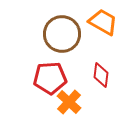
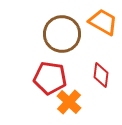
red pentagon: rotated 12 degrees clockwise
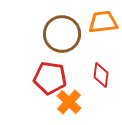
orange trapezoid: rotated 36 degrees counterclockwise
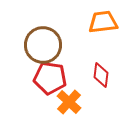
brown circle: moved 19 px left, 11 px down
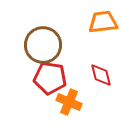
red diamond: rotated 20 degrees counterclockwise
orange cross: rotated 20 degrees counterclockwise
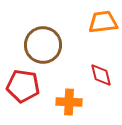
red pentagon: moved 27 px left, 8 px down
orange cross: rotated 20 degrees counterclockwise
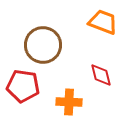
orange trapezoid: rotated 28 degrees clockwise
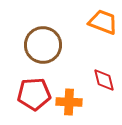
red diamond: moved 3 px right, 5 px down
red pentagon: moved 11 px right, 8 px down; rotated 12 degrees counterclockwise
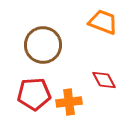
red diamond: rotated 15 degrees counterclockwise
orange cross: rotated 10 degrees counterclockwise
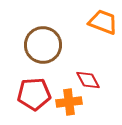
red diamond: moved 16 px left
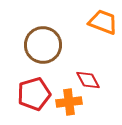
red pentagon: rotated 12 degrees counterclockwise
